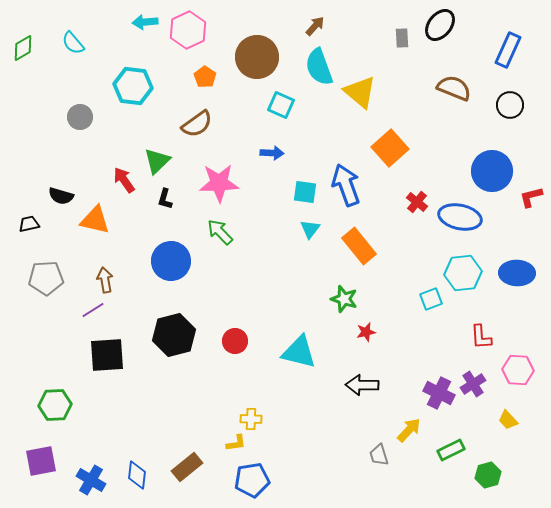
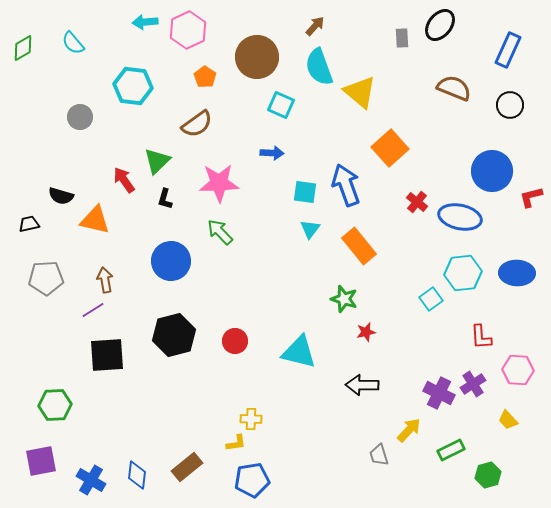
cyan square at (431, 299): rotated 15 degrees counterclockwise
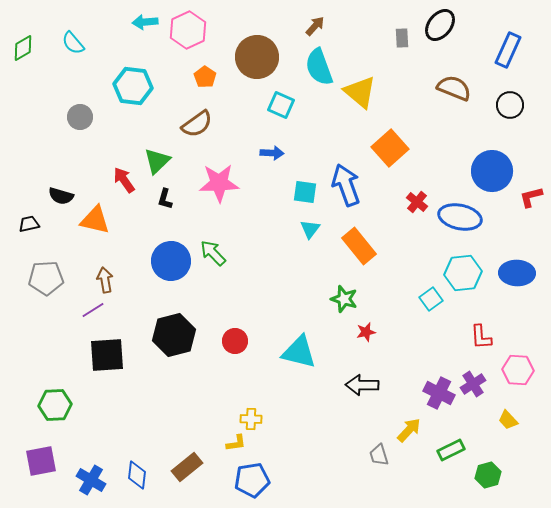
green arrow at (220, 232): moved 7 px left, 21 px down
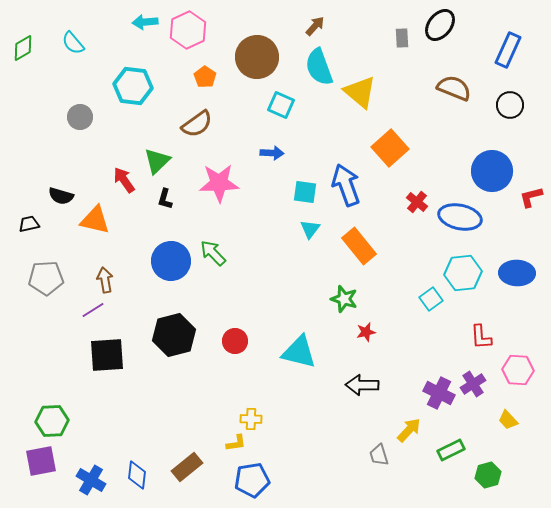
green hexagon at (55, 405): moved 3 px left, 16 px down
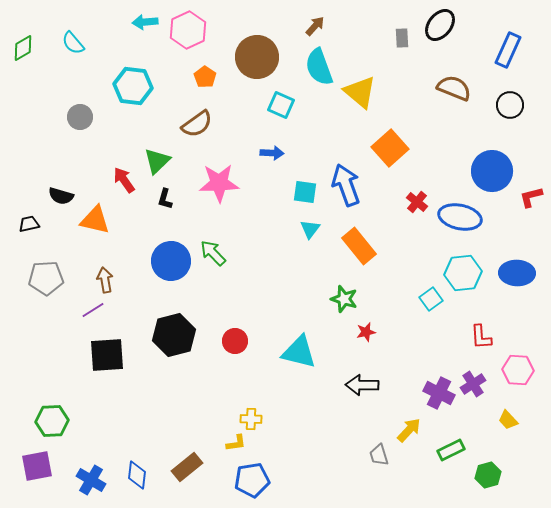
purple square at (41, 461): moved 4 px left, 5 px down
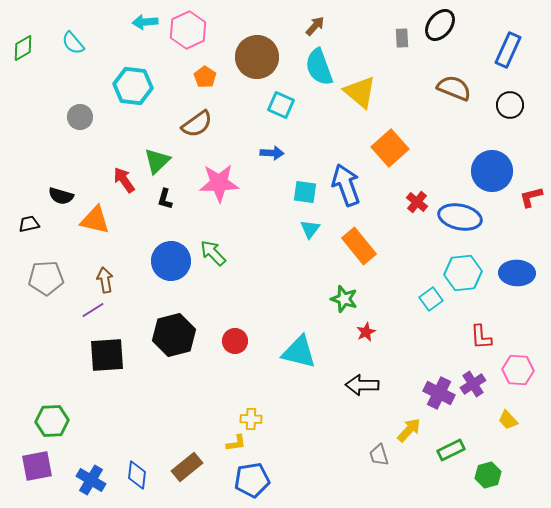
red star at (366, 332): rotated 12 degrees counterclockwise
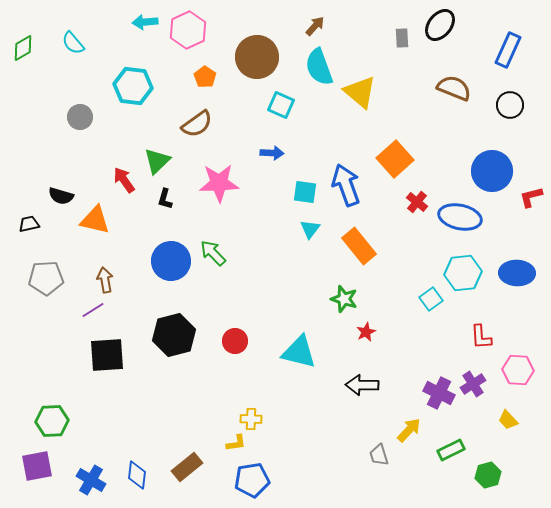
orange square at (390, 148): moved 5 px right, 11 px down
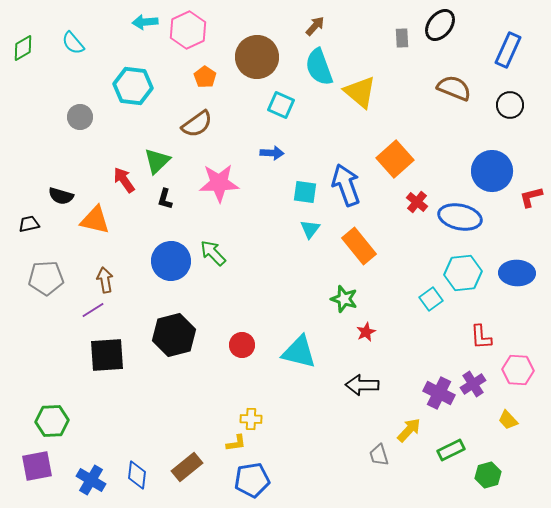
red circle at (235, 341): moved 7 px right, 4 px down
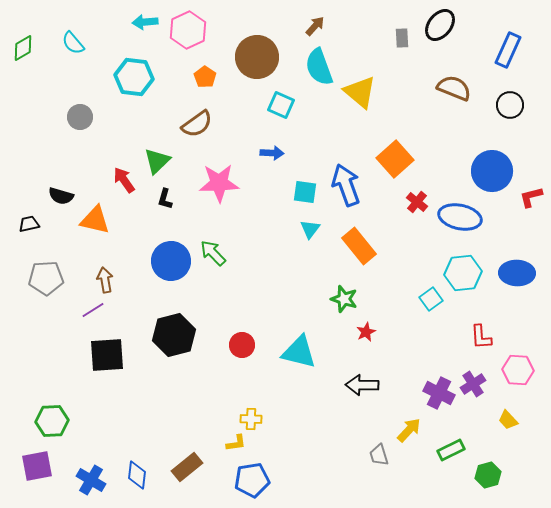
cyan hexagon at (133, 86): moved 1 px right, 9 px up
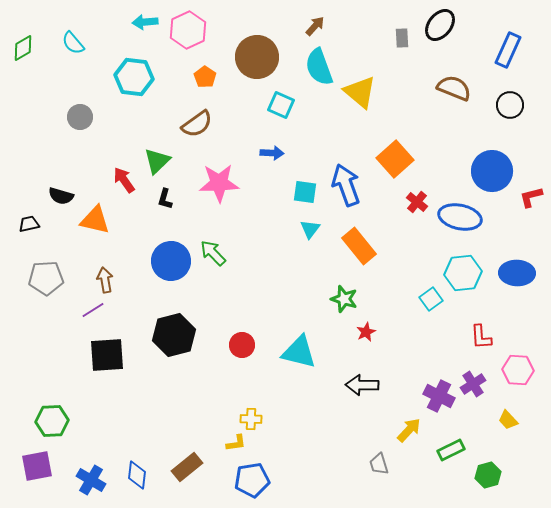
purple cross at (439, 393): moved 3 px down
gray trapezoid at (379, 455): moved 9 px down
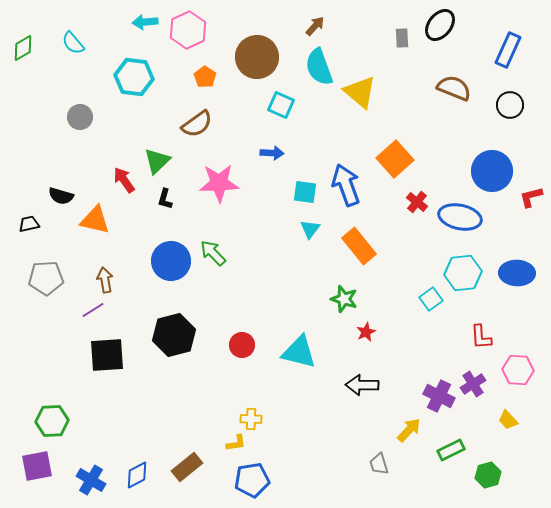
blue diamond at (137, 475): rotated 56 degrees clockwise
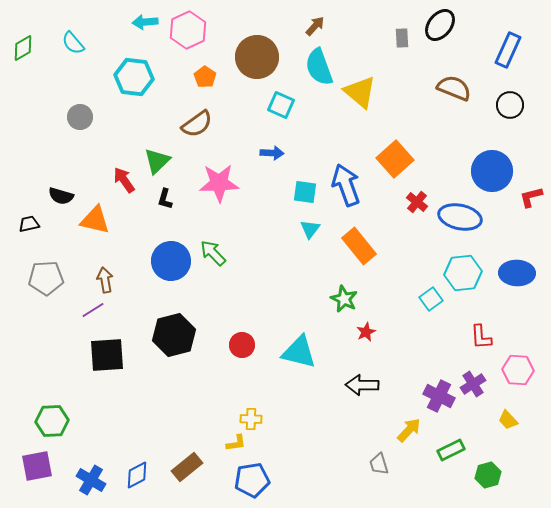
green star at (344, 299): rotated 8 degrees clockwise
